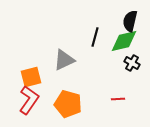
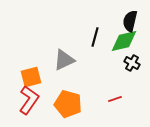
red line: moved 3 px left; rotated 16 degrees counterclockwise
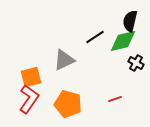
black line: rotated 42 degrees clockwise
green diamond: moved 1 px left
black cross: moved 4 px right
red L-shape: moved 1 px up
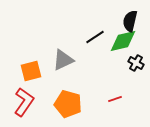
gray triangle: moved 1 px left
orange square: moved 6 px up
red L-shape: moved 5 px left, 3 px down
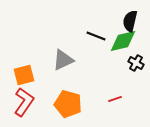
black line: moved 1 px right, 1 px up; rotated 54 degrees clockwise
orange square: moved 7 px left, 4 px down
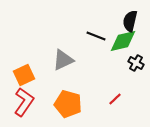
orange square: rotated 10 degrees counterclockwise
red line: rotated 24 degrees counterclockwise
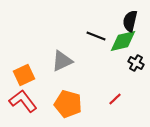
gray triangle: moved 1 px left, 1 px down
red L-shape: moved 1 px left, 1 px up; rotated 72 degrees counterclockwise
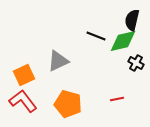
black semicircle: moved 2 px right, 1 px up
gray triangle: moved 4 px left
red line: moved 2 px right; rotated 32 degrees clockwise
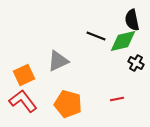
black semicircle: rotated 25 degrees counterclockwise
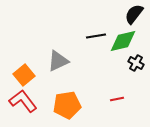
black semicircle: moved 2 px right, 6 px up; rotated 50 degrees clockwise
black line: rotated 30 degrees counterclockwise
orange square: rotated 15 degrees counterclockwise
orange pentagon: moved 1 px left, 1 px down; rotated 24 degrees counterclockwise
